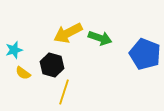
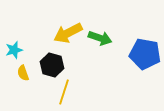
blue pentagon: rotated 12 degrees counterclockwise
yellow semicircle: rotated 35 degrees clockwise
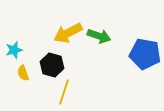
green arrow: moved 1 px left, 2 px up
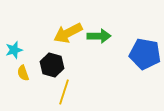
green arrow: rotated 20 degrees counterclockwise
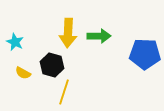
yellow arrow: rotated 60 degrees counterclockwise
cyan star: moved 1 px right, 8 px up; rotated 30 degrees counterclockwise
blue pentagon: rotated 8 degrees counterclockwise
yellow semicircle: rotated 42 degrees counterclockwise
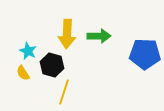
yellow arrow: moved 1 px left, 1 px down
cyan star: moved 13 px right, 9 px down
yellow semicircle: rotated 28 degrees clockwise
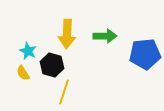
green arrow: moved 6 px right
blue pentagon: rotated 8 degrees counterclockwise
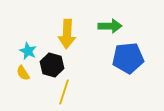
green arrow: moved 5 px right, 10 px up
blue pentagon: moved 17 px left, 4 px down
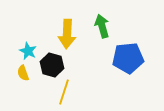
green arrow: moved 8 px left; rotated 105 degrees counterclockwise
yellow semicircle: rotated 14 degrees clockwise
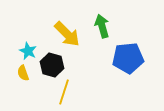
yellow arrow: rotated 48 degrees counterclockwise
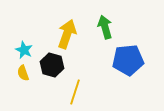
green arrow: moved 3 px right, 1 px down
yellow arrow: rotated 116 degrees counterclockwise
cyan star: moved 4 px left, 1 px up
blue pentagon: moved 2 px down
yellow line: moved 11 px right
